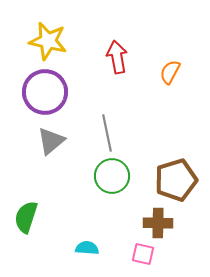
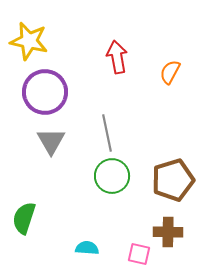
yellow star: moved 19 px left
gray triangle: rotated 20 degrees counterclockwise
brown pentagon: moved 3 px left
green semicircle: moved 2 px left, 1 px down
brown cross: moved 10 px right, 9 px down
pink square: moved 4 px left
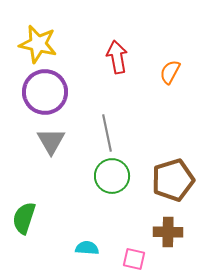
yellow star: moved 9 px right, 3 px down
pink square: moved 5 px left, 5 px down
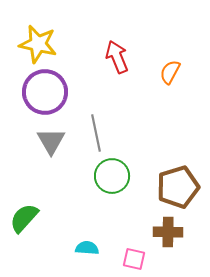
red arrow: rotated 12 degrees counterclockwise
gray line: moved 11 px left
brown pentagon: moved 5 px right, 7 px down
green semicircle: rotated 24 degrees clockwise
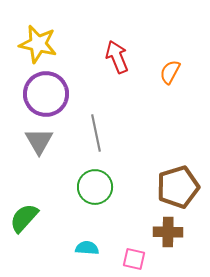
purple circle: moved 1 px right, 2 px down
gray triangle: moved 12 px left
green circle: moved 17 px left, 11 px down
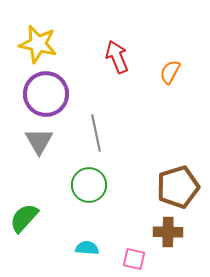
green circle: moved 6 px left, 2 px up
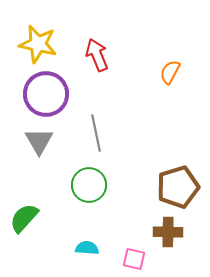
red arrow: moved 20 px left, 2 px up
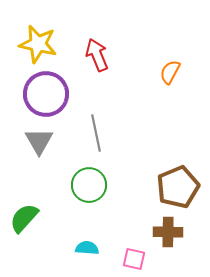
brown pentagon: rotated 6 degrees counterclockwise
